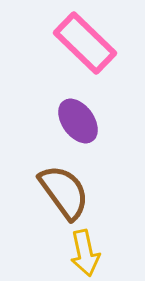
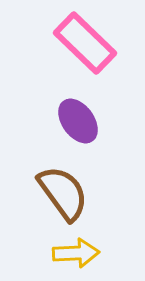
brown semicircle: moved 1 px left, 1 px down
yellow arrow: moved 9 px left; rotated 81 degrees counterclockwise
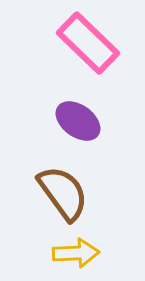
pink rectangle: moved 3 px right
purple ellipse: rotated 18 degrees counterclockwise
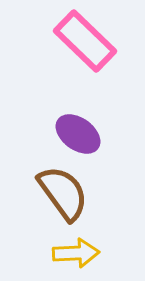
pink rectangle: moved 3 px left, 2 px up
purple ellipse: moved 13 px down
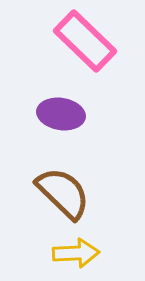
purple ellipse: moved 17 px left, 20 px up; rotated 27 degrees counterclockwise
brown semicircle: rotated 10 degrees counterclockwise
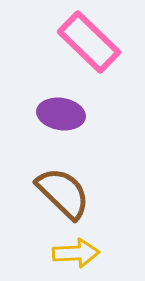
pink rectangle: moved 4 px right, 1 px down
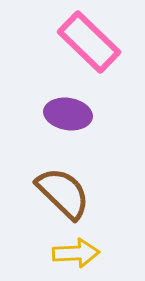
purple ellipse: moved 7 px right
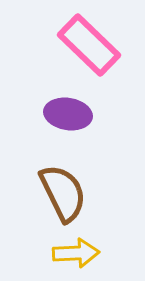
pink rectangle: moved 3 px down
brown semicircle: rotated 20 degrees clockwise
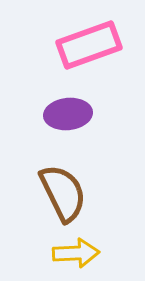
pink rectangle: rotated 64 degrees counterclockwise
purple ellipse: rotated 15 degrees counterclockwise
